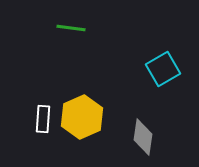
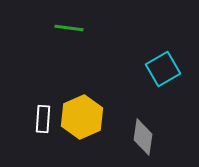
green line: moved 2 px left
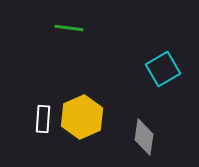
gray diamond: moved 1 px right
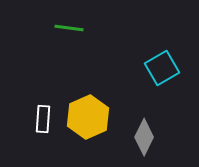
cyan square: moved 1 px left, 1 px up
yellow hexagon: moved 6 px right
gray diamond: rotated 18 degrees clockwise
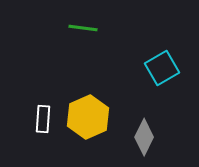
green line: moved 14 px right
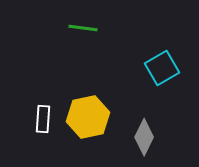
yellow hexagon: rotated 12 degrees clockwise
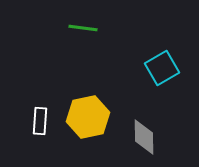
white rectangle: moved 3 px left, 2 px down
gray diamond: rotated 27 degrees counterclockwise
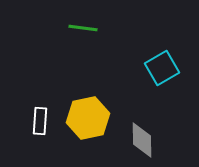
yellow hexagon: moved 1 px down
gray diamond: moved 2 px left, 3 px down
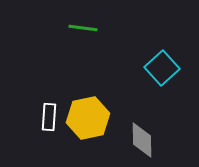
cyan square: rotated 12 degrees counterclockwise
white rectangle: moved 9 px right, 4 px up
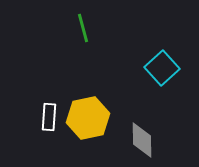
green line: rotated 68 degrees clockwise
